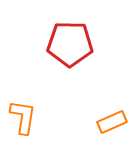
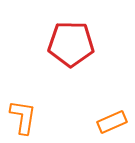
red pentagon: moved 1 px right
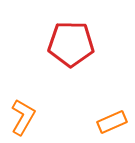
orange L-shape: rotated 21 degrees clockwise
